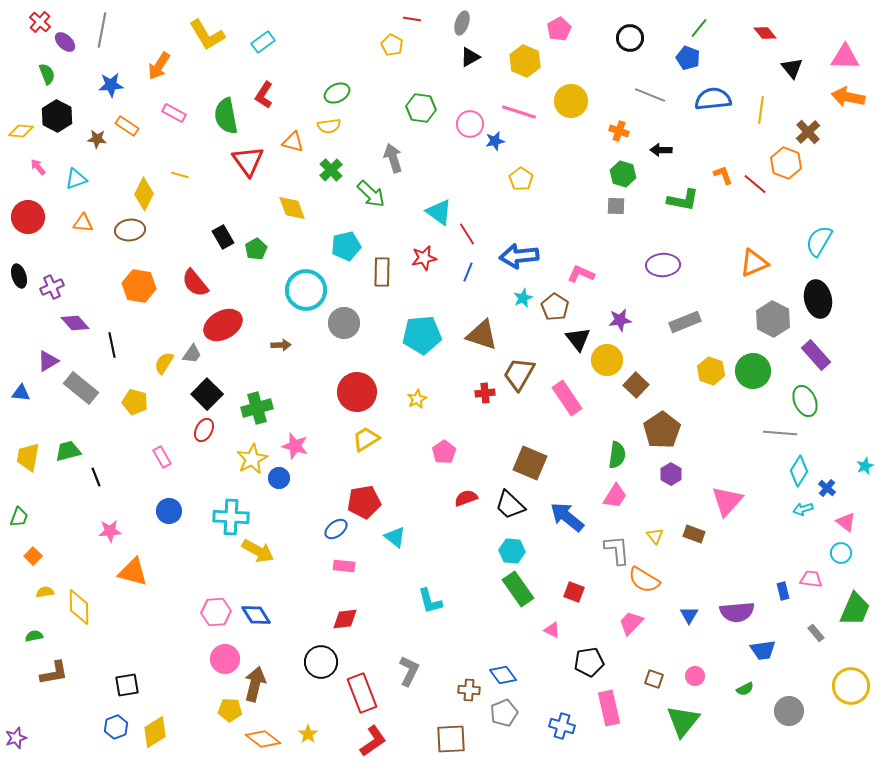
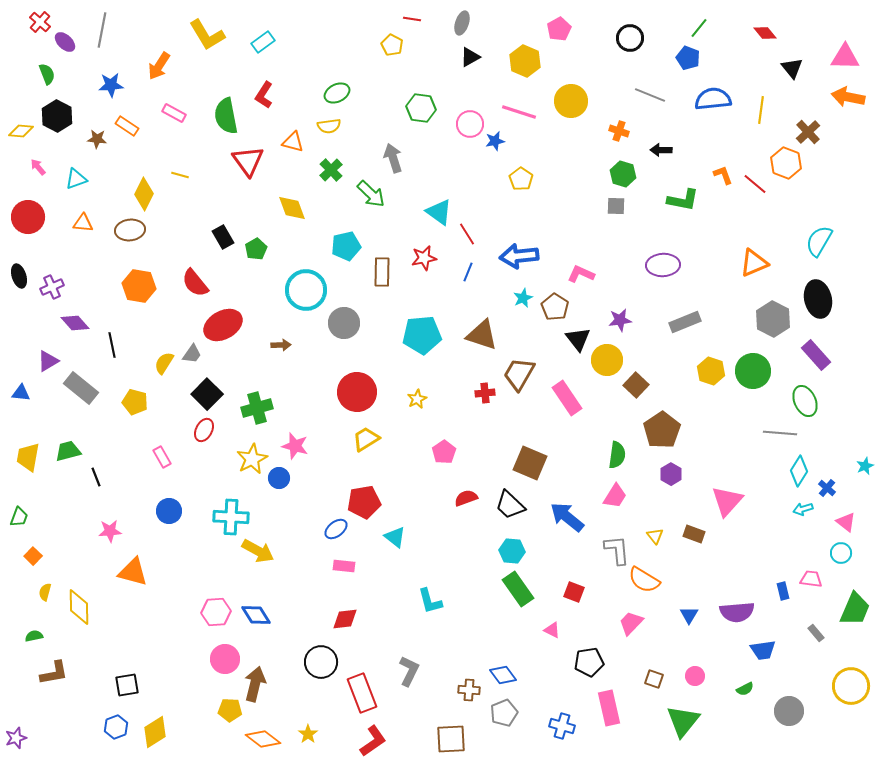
yellow semicircle at (45, 592): rotated 66 degrees counterclockwise
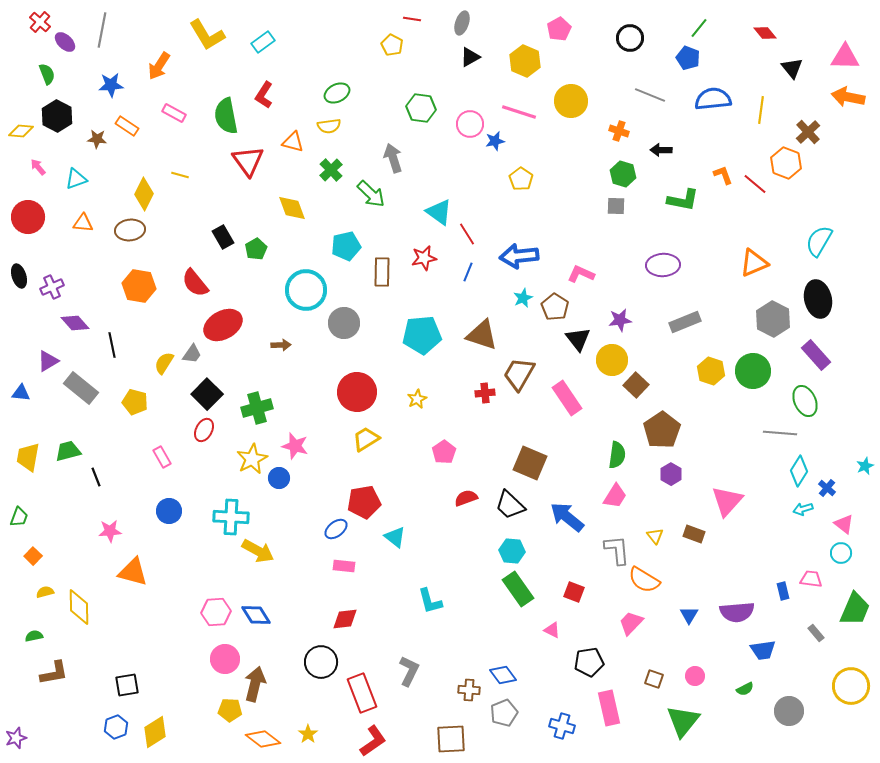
yellow circle at (607, 360): moved 5 px right
pink triangle at (846, 522): moved 2 px left, 2 px down
yellow semicircle at (45, 592): rotated 60 degrees clockwise
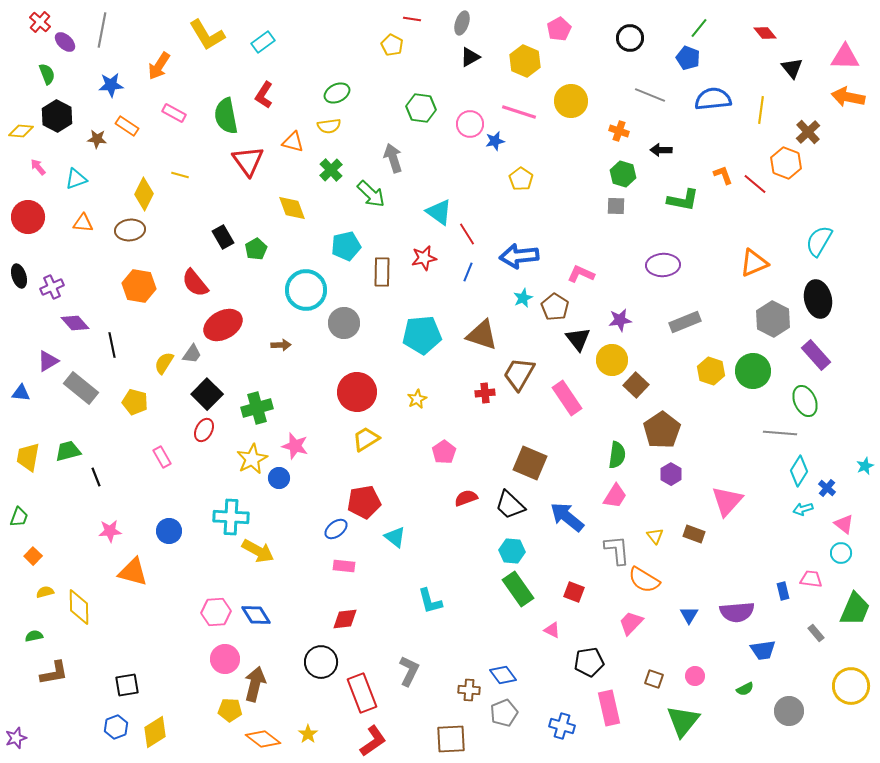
blue circle at (169, 511): moved 20 px down
